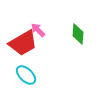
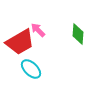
red trapezoid: moved 3 px left, 1 px up
cyan ellipse: moved 5 px right, 6 px up
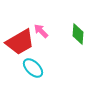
pink arrow: moved 3 px right, 1 px down
cyan ellipse: moved 2 px right, 1 px up
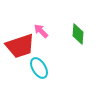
red trapezoid: moved 4 px down; rotated 12 degrees clockwise
cyan ellipse: moved 6 px right; rotated 15 degrees clockwise
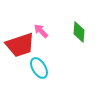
green diamond: moved 1 px right, 2 px up
red trapezoid: moved 1 px up
